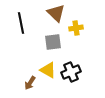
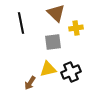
yellow triangle: moved 1 px up; rotated 42 degrees counterclockwise
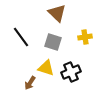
brown triangle: moved 1 px right
black line: moved 14 px down; rotated 25 degrees counterclockwise
yellow cross: moved 9 px right, 9 px down
gray square: rotated 24 degrees clockwise
yellow triangle: moved 2 px left, 1 px up; rotated 30 degrees clockwise
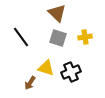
gray square: moved 5 px right, 4 px up
